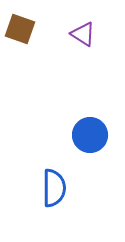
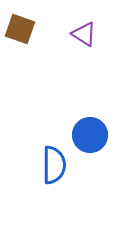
purple triangle: moved 1 px right
blue semicircle: moved 23 px up
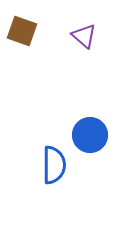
brown square: moved 2 px right, 2 px down
purple triangle: moved 2 px down; rotated 8 degrees clockwise
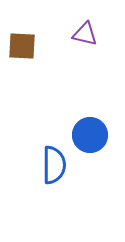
brown square: moved 15 px down; rotated 16 degrees counterclockwise
purple triangle: moved 1 px right, 2 px up; rotated 28 degrees counterclockwise
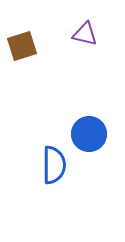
brown square: rotated 20 degrees counterclockwise
blue circle: moved 1 px left, 1 px up
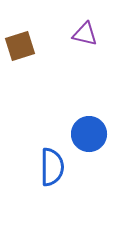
brown square: moved 2 px left
blue semicircle: moved 2 px left, 2 px down
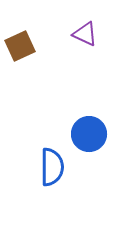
purple triangle: rotated 12 degrees clockwise
brown square: rotated 8 degrees counterclockwise
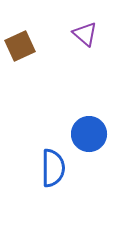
purple triangle: rotated 16 degrees clockwise
blue semicircle: moved 1 px right, 1 px down
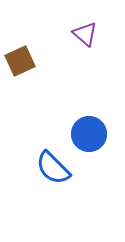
brown square: moved 15 px down
blue semicircle: rotated 135 degrees clockwise
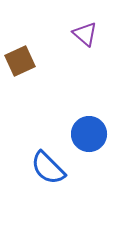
blue semicircle: moved 5 px left
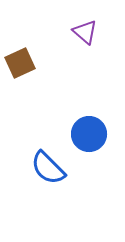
purple triangle: moved 2 px up
brown square: moved 2 px down
